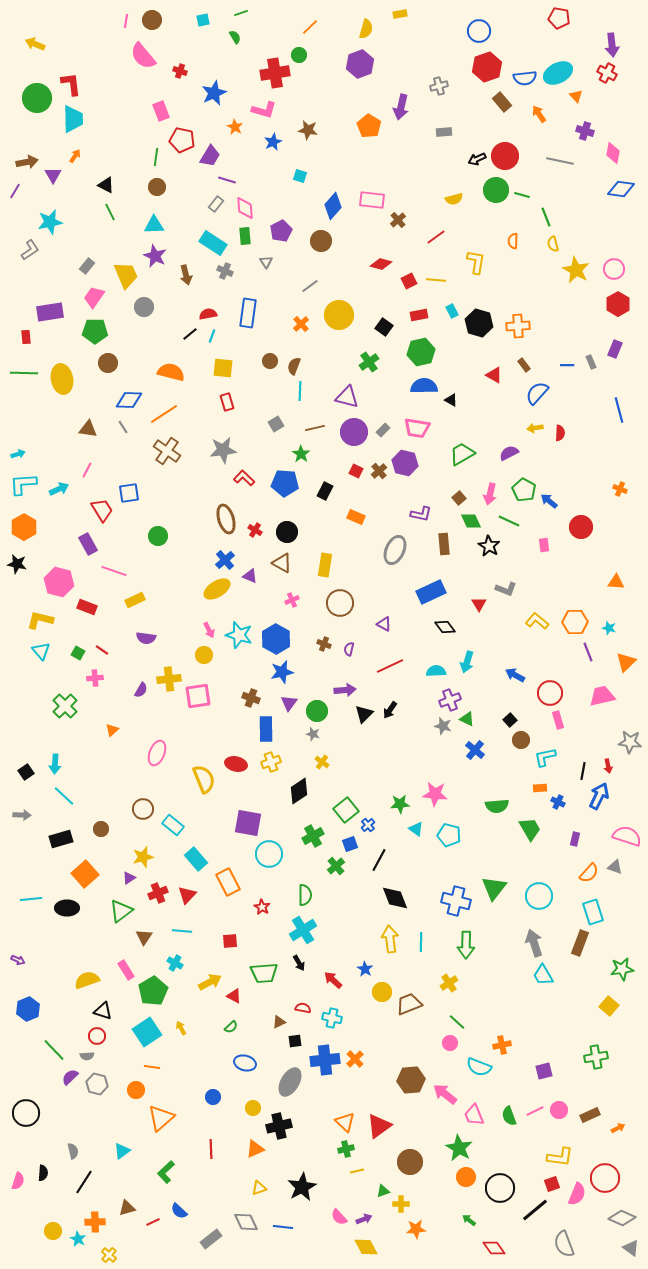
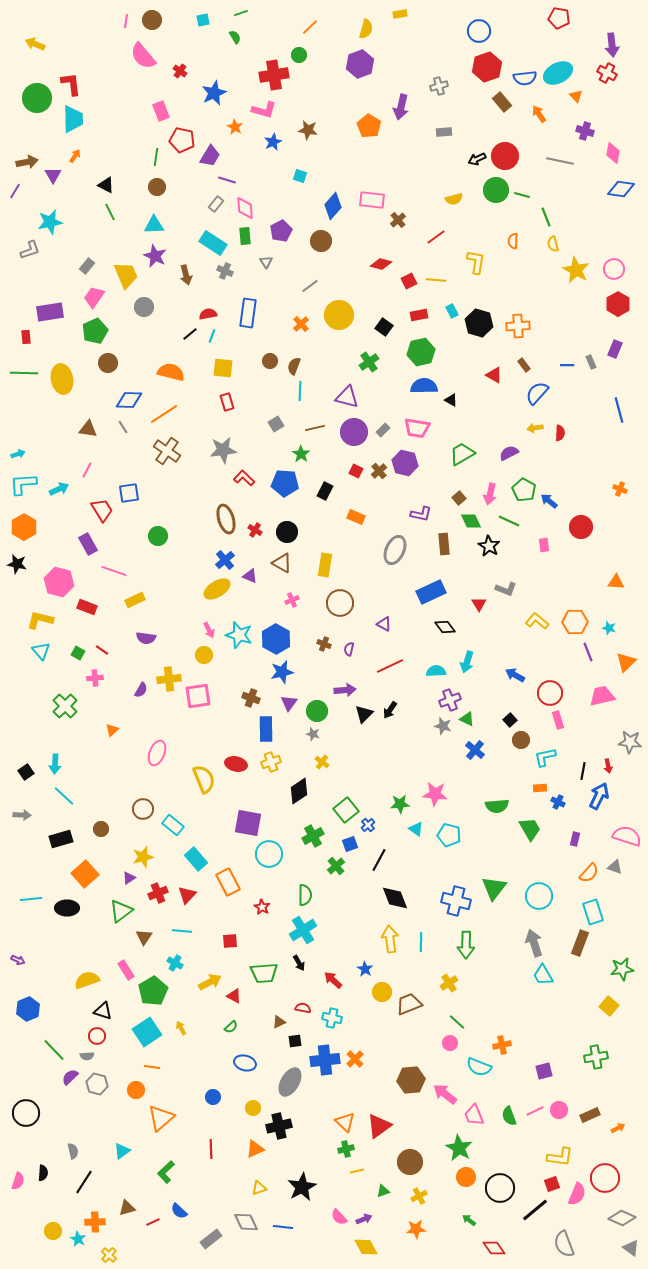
red cross at (180, 71): rotated 16 degrees clockwise
red cross at (275, 73): moved 1 px left, 2 px down
gray L-shape at (30, 250): rotated 15 degrees clockwise
green pentagon at (95, 331): rotated 25 degrees counterclockwise
yellow cross at (401, 1204): moved 18 px right, 8 px up; rotated 28 degrees counterclockwise
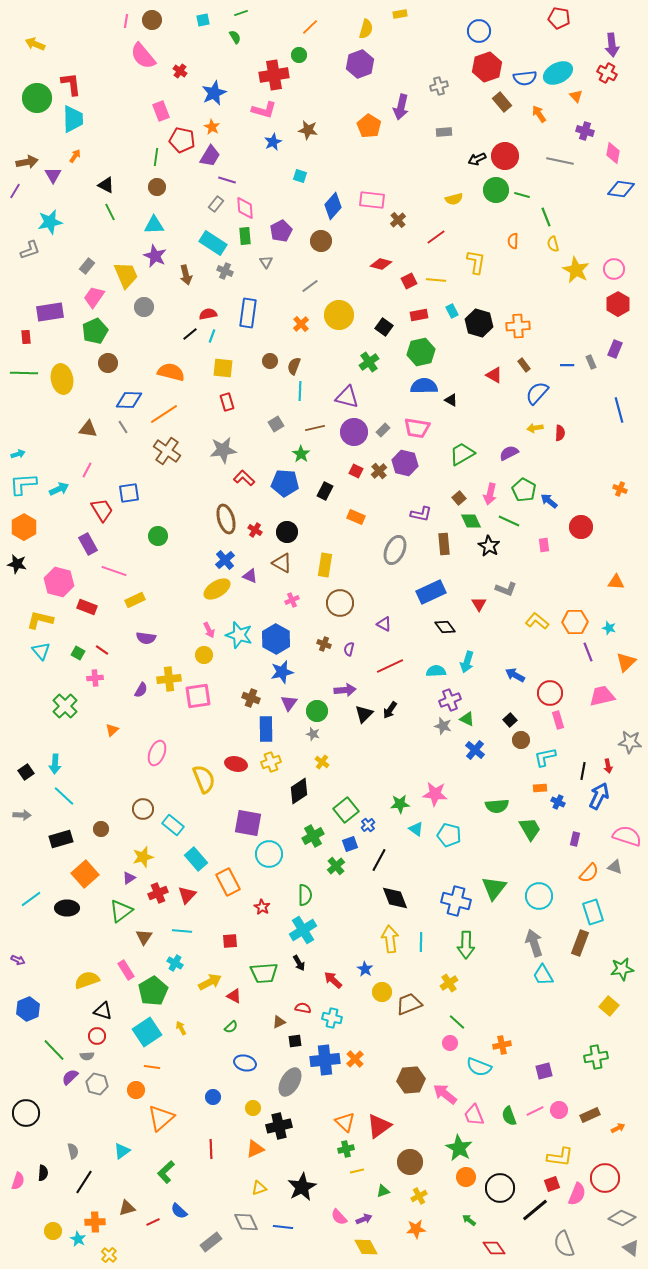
orange star at (235, 127): moved 23 px left
cyan line at (31, 899): rotated 30 degrees counterclockwise
gray rectangle at (211, 1239): moved 3 px down
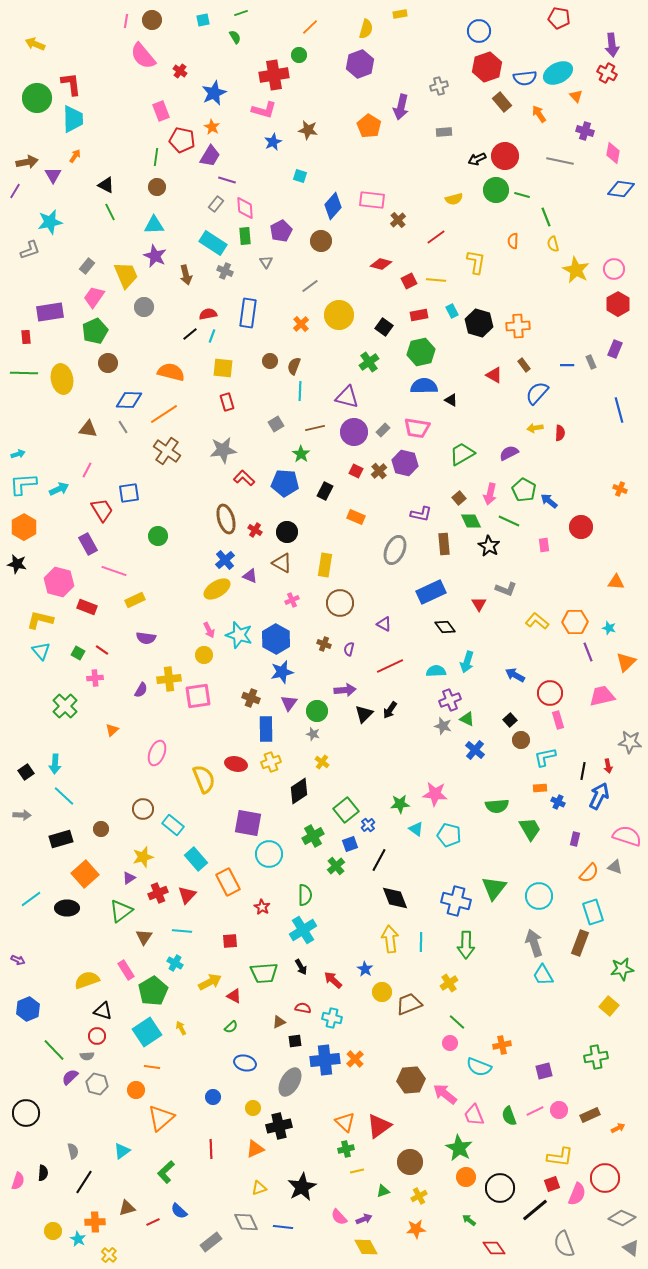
black arrow at (299, 963): moved 2 px right, 4 px down
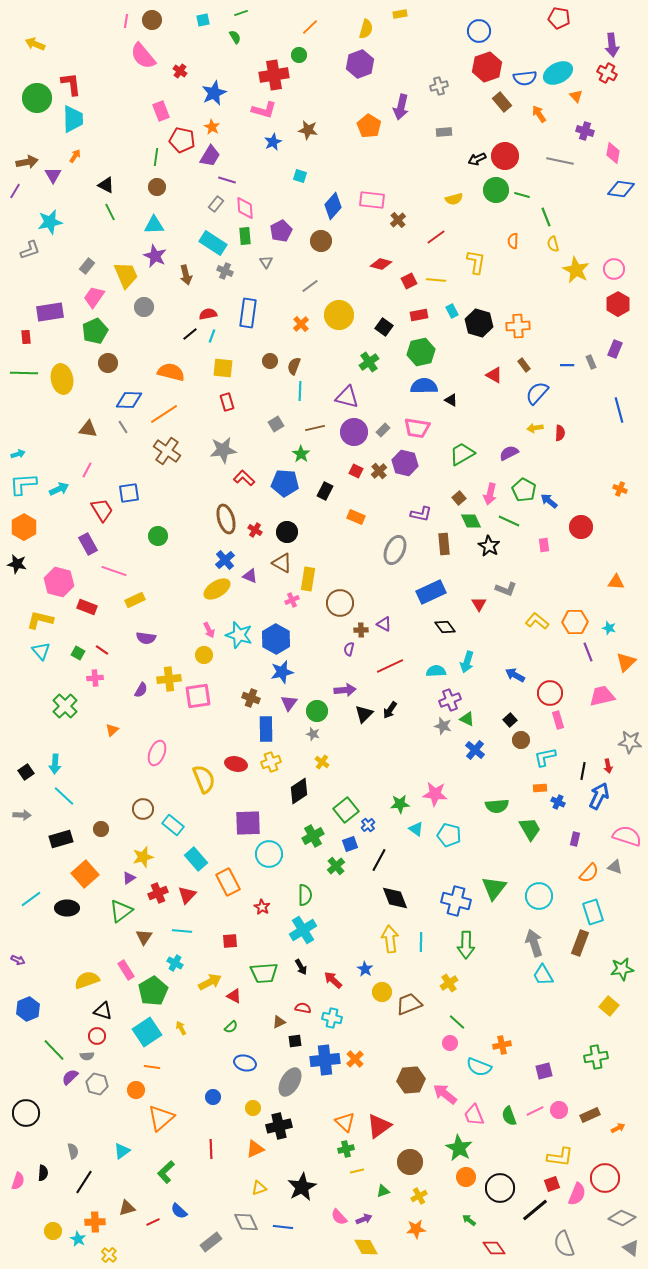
yellow rectangle at (325, 565): moved 17 px left, 14 px down
brown cross at (324, 644): moved 37 px right, 14 px up; rotated 24 degrees counterclockwise
purple square at (248, 823): rotated 12 degrees counterclockwise
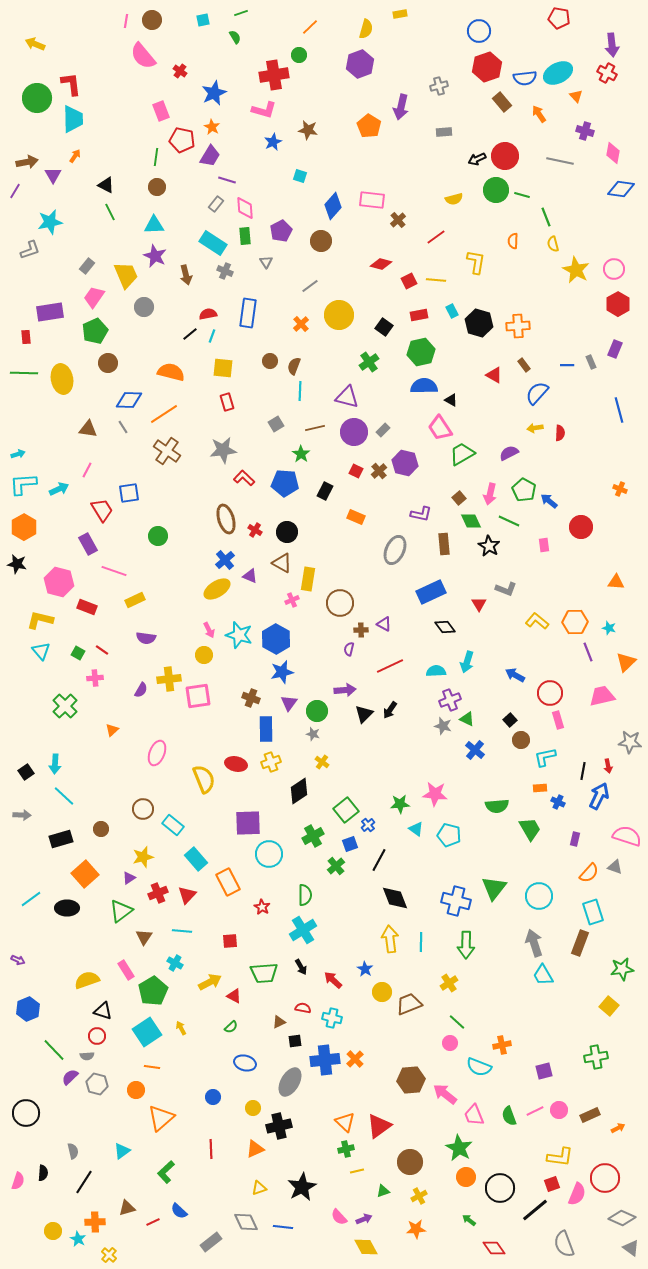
pink trapezoid at (417, 428): moved 23 px right; rotated 48 degrees clockwise
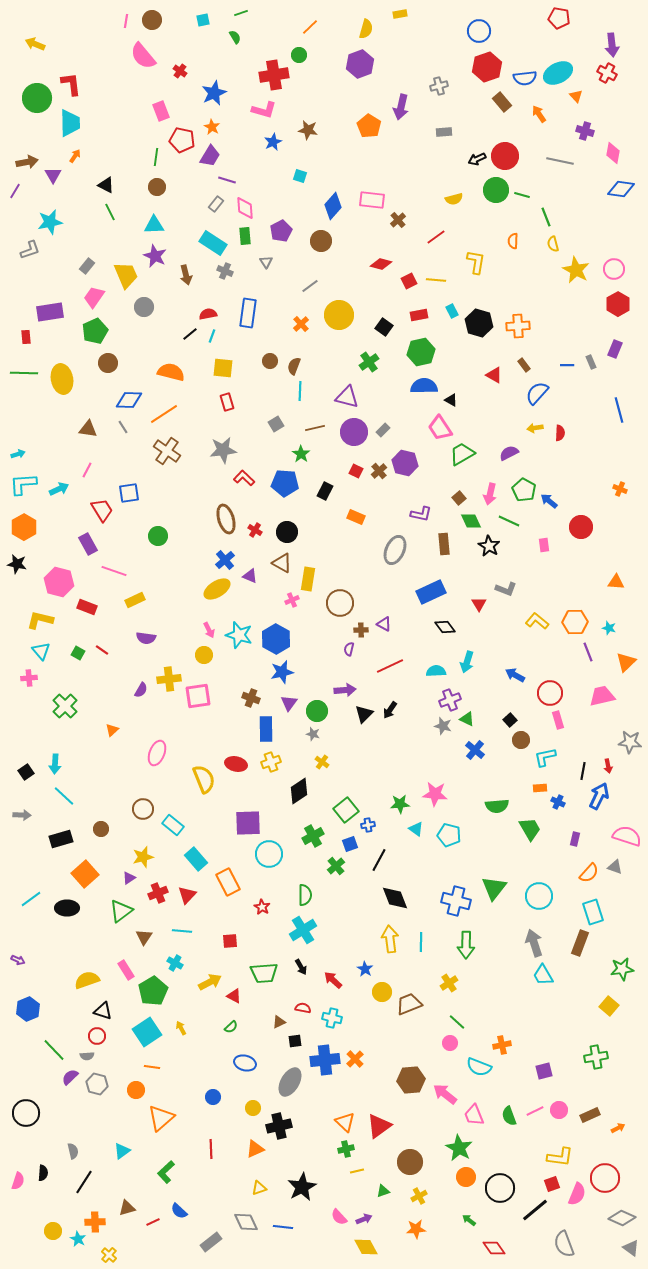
cyan trapezoid at (73, 119): moved 3 px left, 4 px down
pink cross at (95, 678): moved 66 px left
blue cross at (368, 825): rotated 32 degrees clockwise
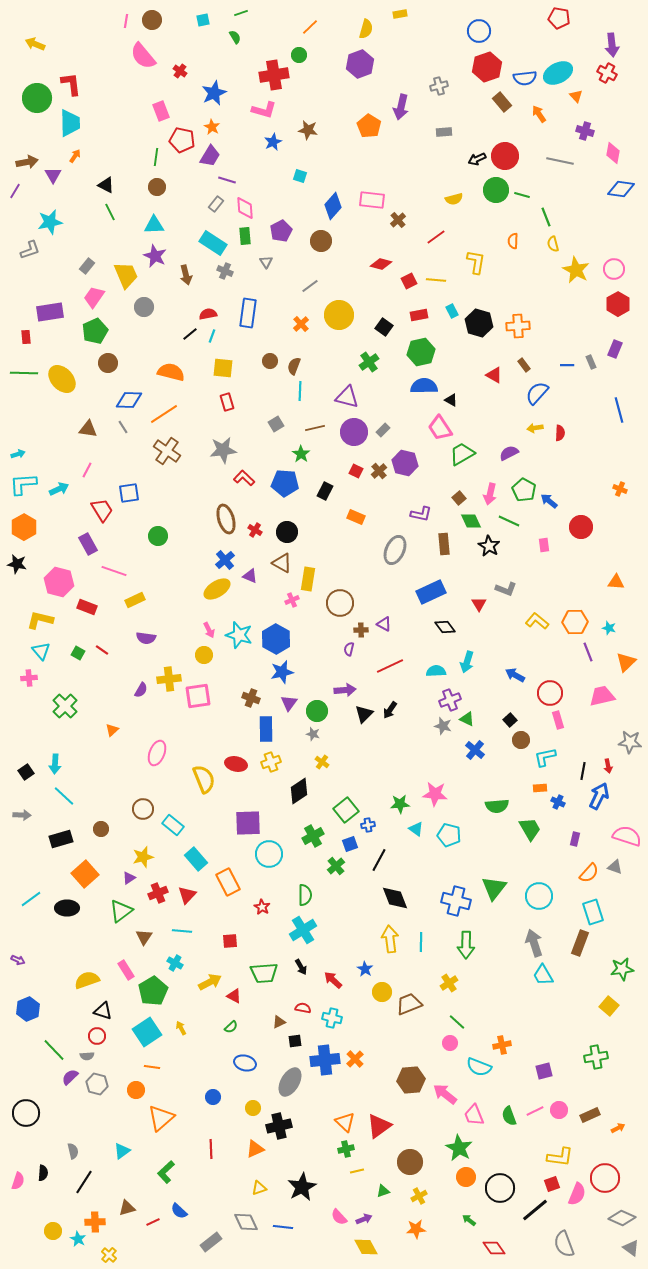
yellow ellipse at (62, 379): rotated 32 degrees counterclockwise
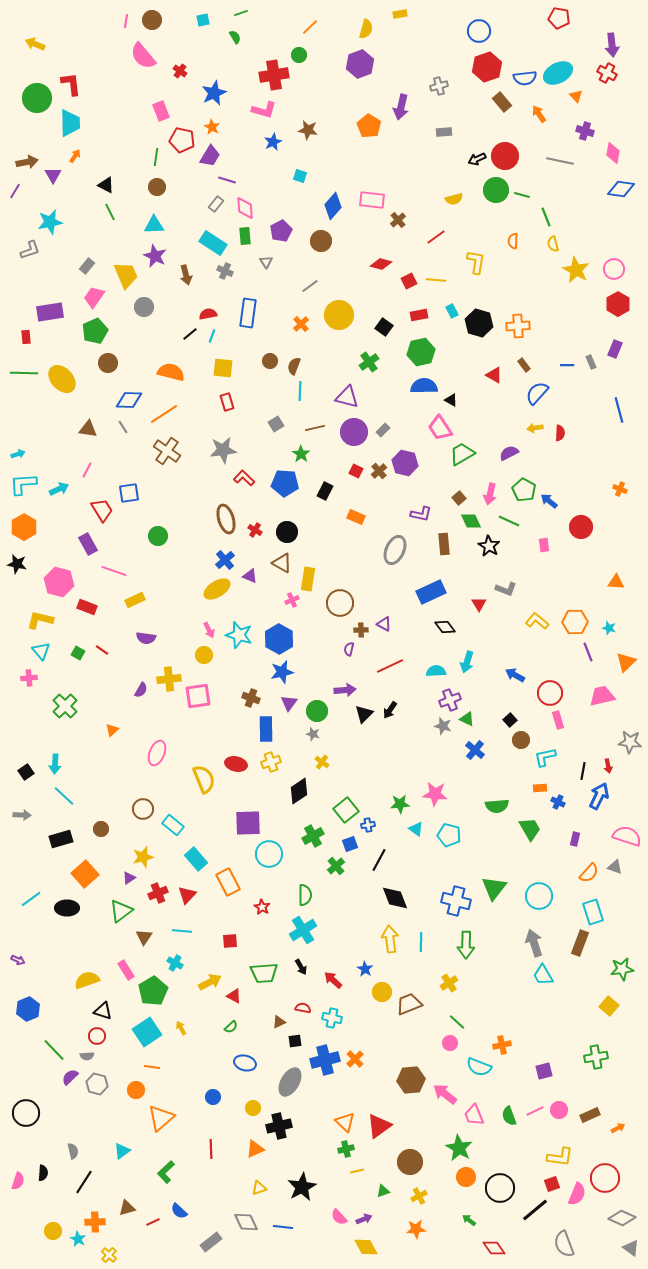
blue hexagon at (276, 639): moved 3 px right
blue cross at (325, 1060): rotated 8 degrees counterclockwise
